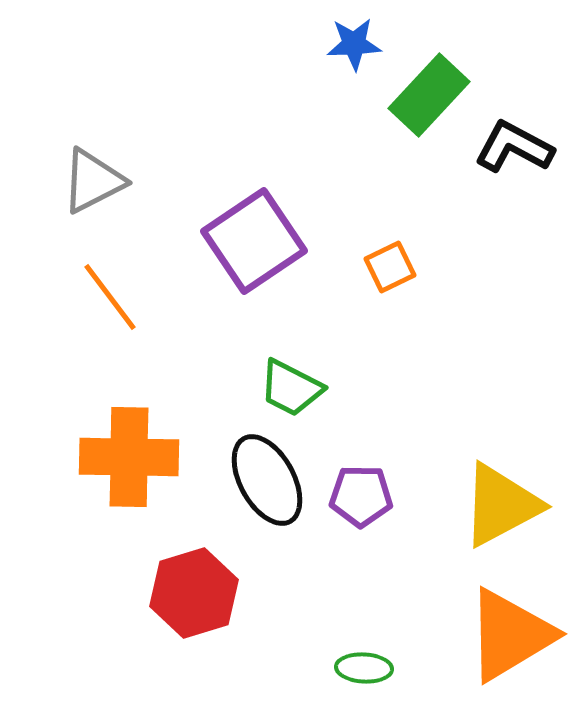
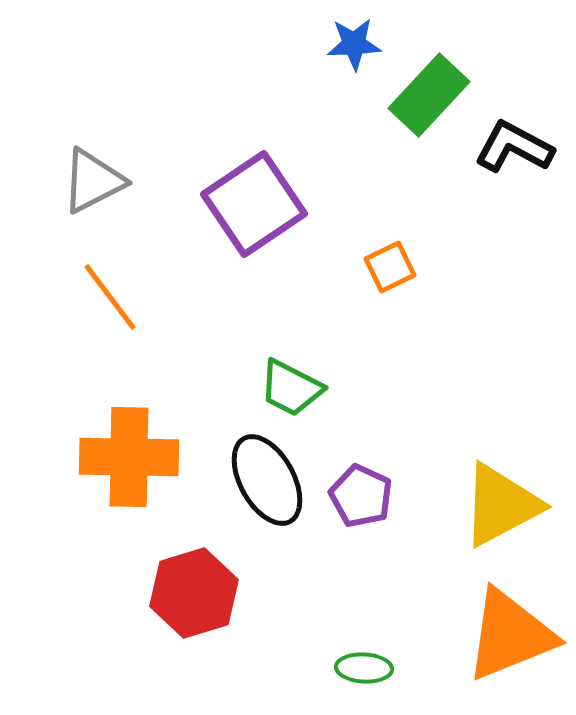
purple square: moved 37 px up
purple pentagon: rotated 24 degrees clockwise
orange triangle: rotated 9 degrees clockwise
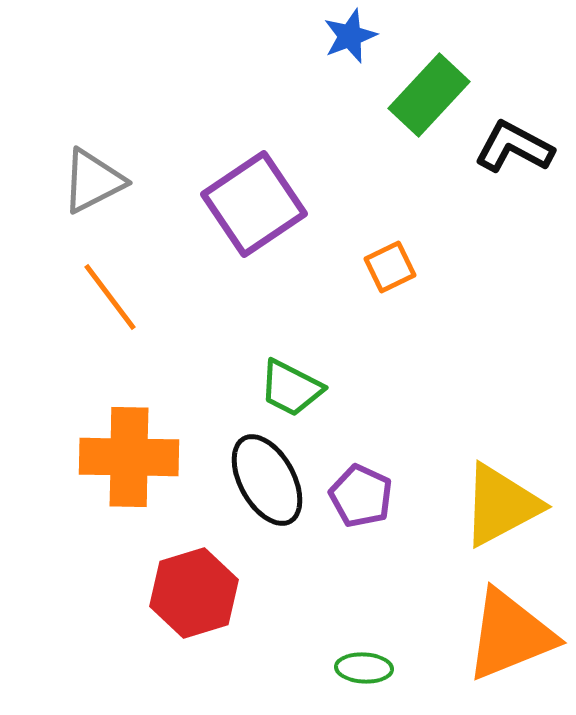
blue star: moved 4 px left, 8 px up; rotated 18 degrees counterclockwise
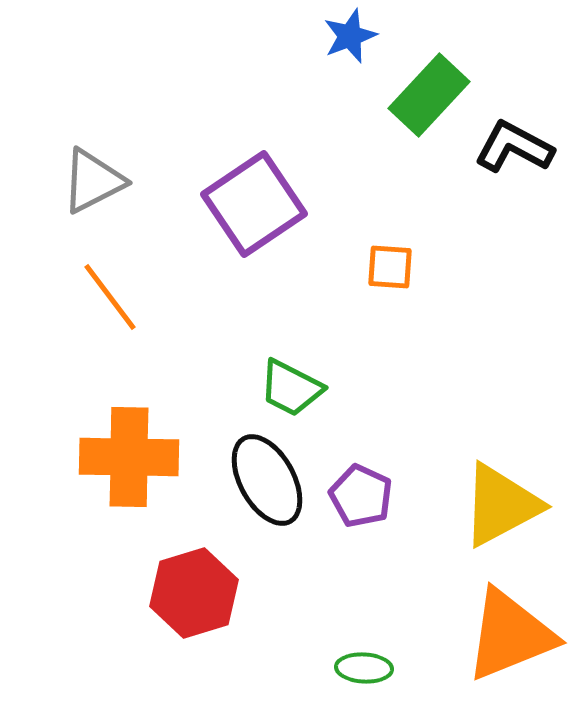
orange square: rotated 30 degrees clockwise
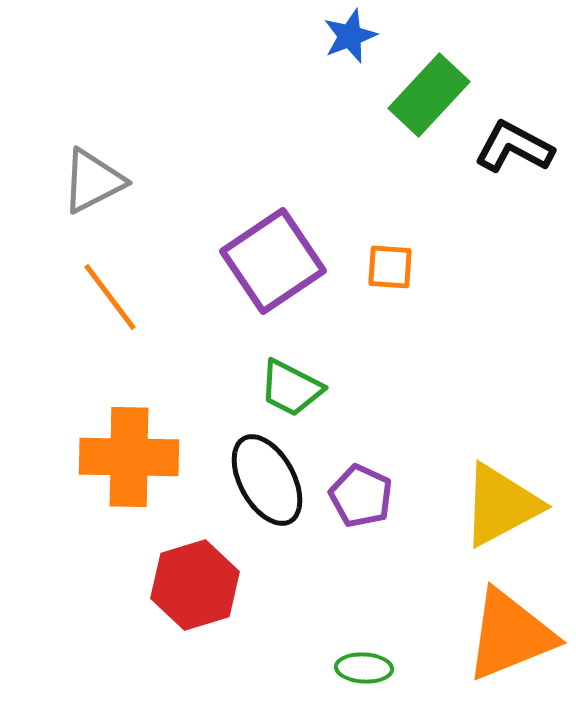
purple square: moved 19 px right, 57 px down
red hexagon: moved 1 px right, 8 px up
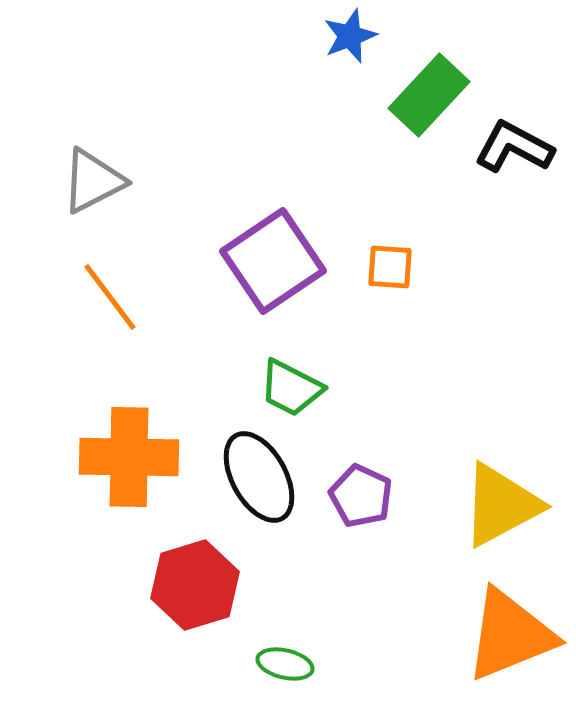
black ellipse: moved 8 px left, 3 px up
green ellipse: moved 79 px left, 4 px up; rotated 10 degrees clockwise
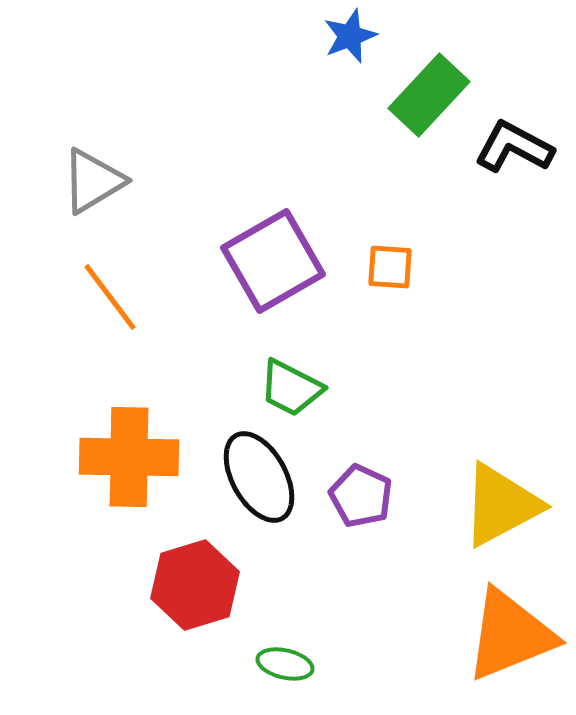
gray triangle: rotated 4 degrees counterclockwise
purple square: rotated 4 degrees clockwise
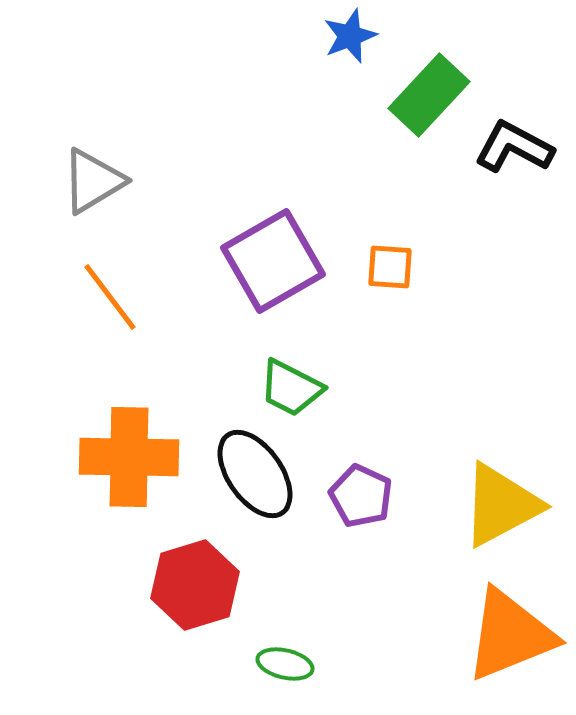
black ellipse: moved 4 px left, 3 px up; rotated 6 degrees counterclockwise
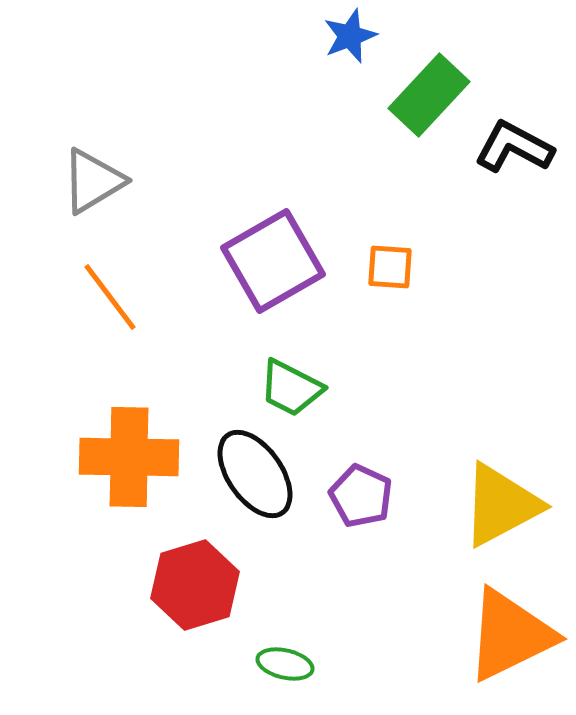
orange triangle: rotated 4 degrees counterclockwise
